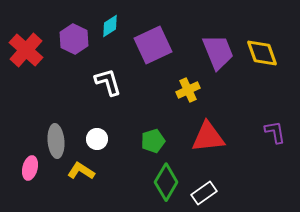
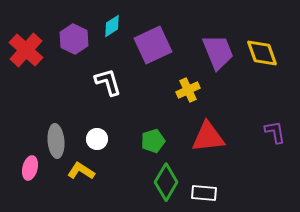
cyan diamond: moved 2 px right
white rectangle: rotated 40 degrees clockwise
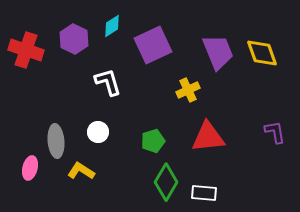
red cross: rotated 24 degrees counterclockwise
white circle: moved 1 px right, 7 px up
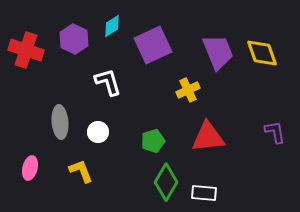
gray ellipse: moved 4 px right, 19 px up
yellow L-shape: rotated 36 degrees clockwise
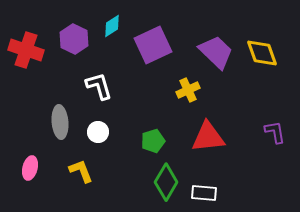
purple trapezoid: moved 2 px left; rotated 24 degrees counterclockwise
white L-shape: moved 9 px left, 4 px down
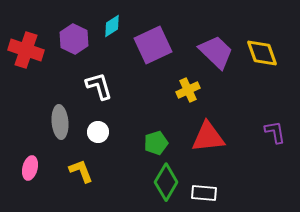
green pentagon: moved 3 px right, 2 px down
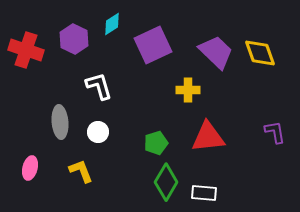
cyan diamond: moved 2 px up
yellow diamond: moved 2 px left
yellow cross: rotated 25 degrees clockwise
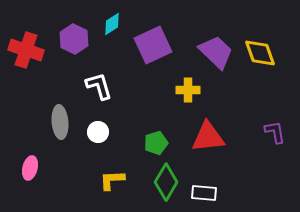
yellow L-shape: moved 31 px right, 9 px down; rotated 72 degrees counterclockwise
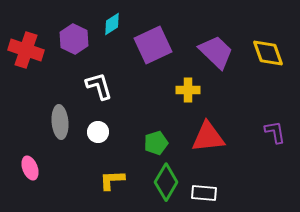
yellow diamond: moved 8 px right
pink ellipse: rotated 35 degrees counterclockwise
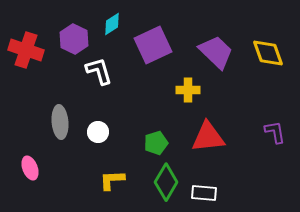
white L-shape: moved 15 px up
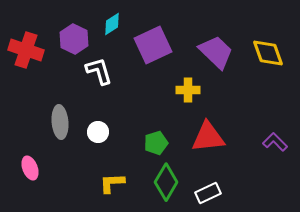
purple L-shape: moved 10 px down; rotated 35 degrees counterclockwise
yellow L-shape: moved 3 px down
white rectangle: moved 4 px right; rotated 30 degrees counterclockwise
